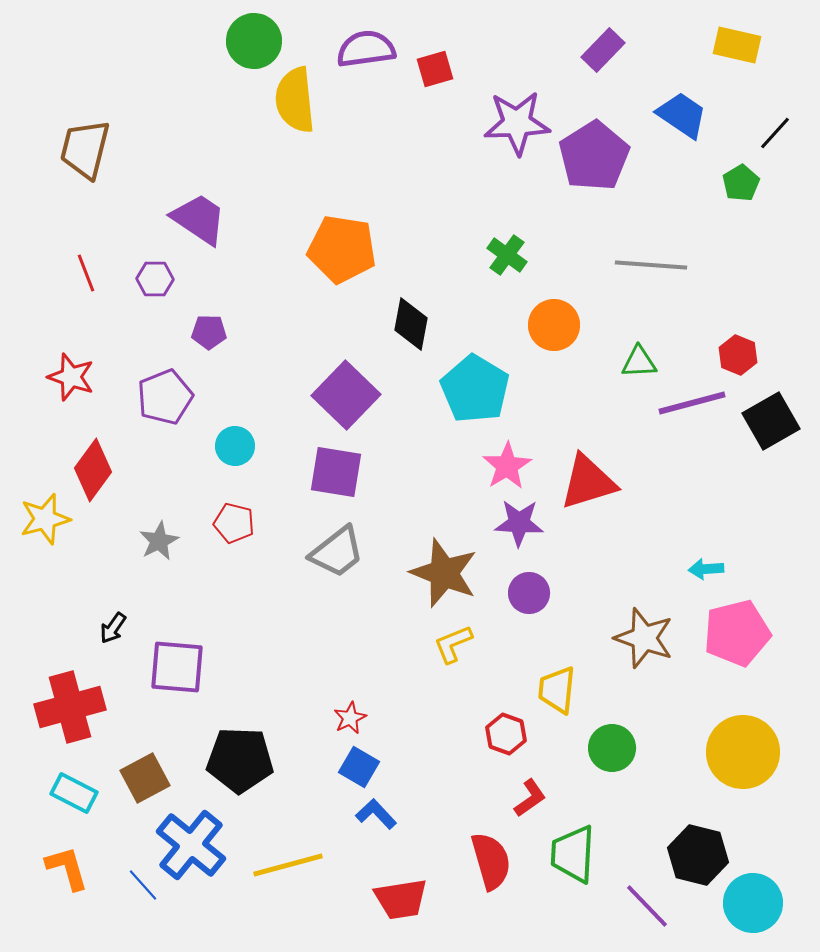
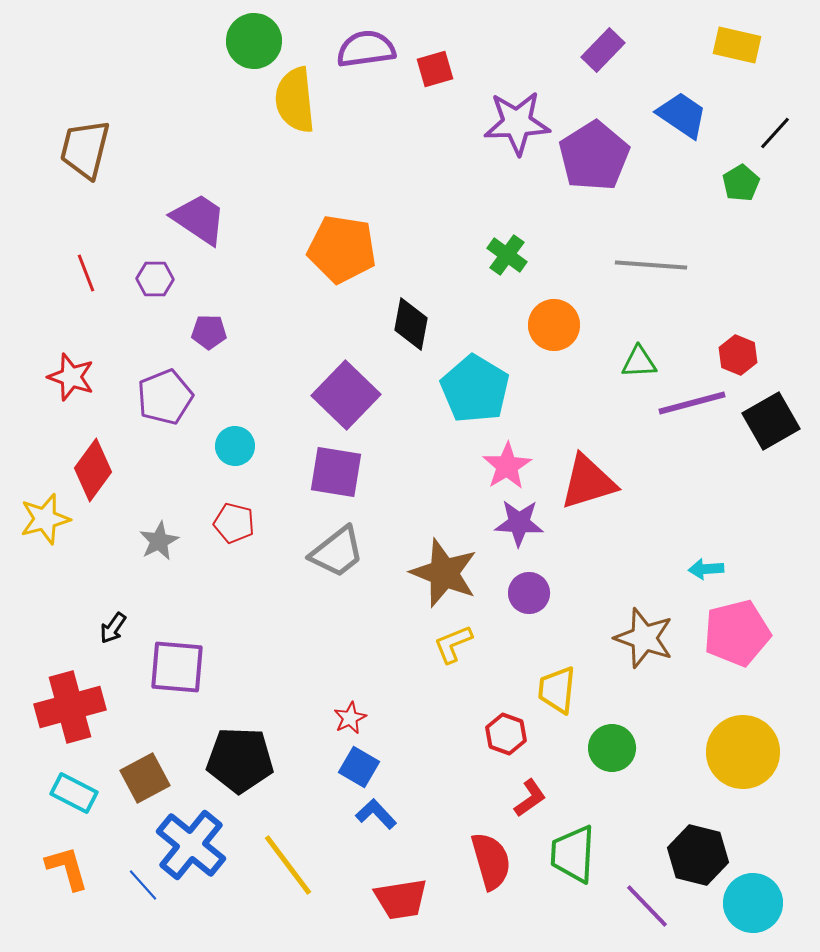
yellow line at (288, 865): rotated 68 degrees clockwise
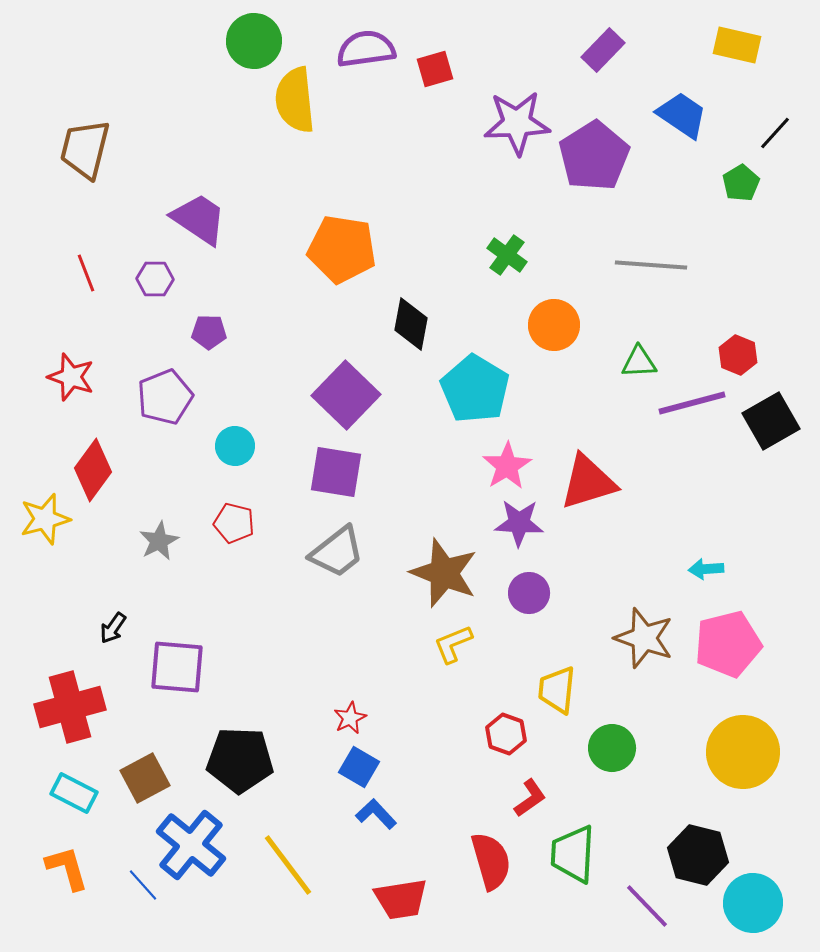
pink pentagon at (737, 633): moved 9 px left, 11 px down
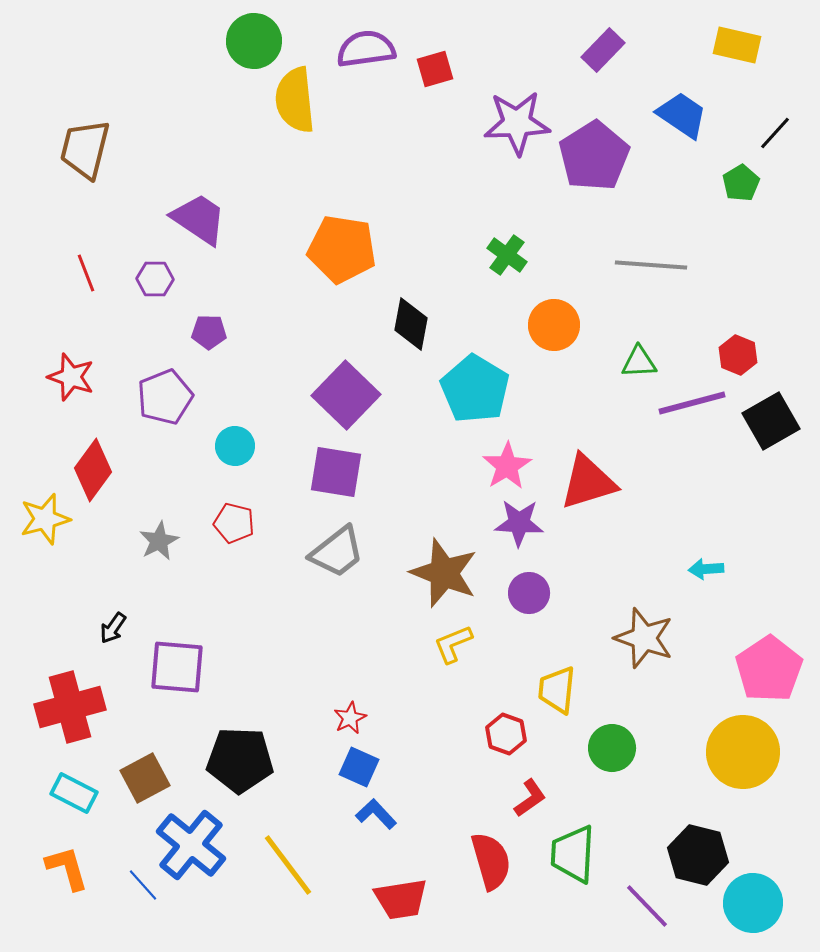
pink pentagon at (728, 644): moved 41 px right, 25 px down; rotated 20 degrees counterclockwise
blue square at (359, 767): rotated 6 degrees counterclockwise
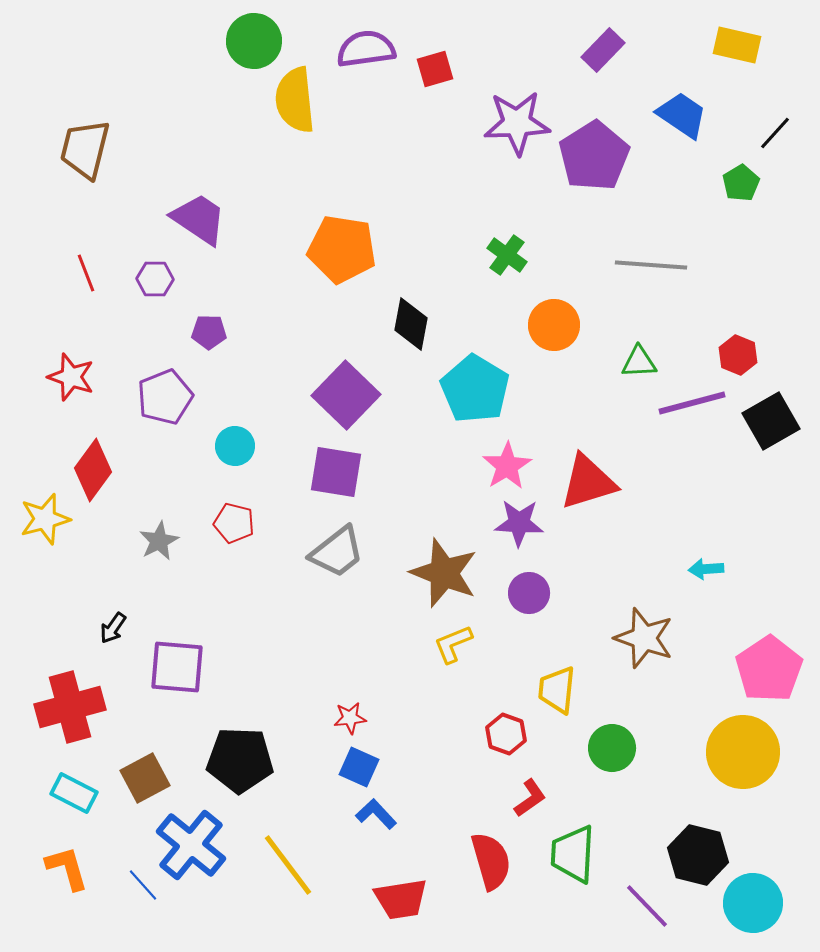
red star at (350, 718): rotated 20 degrees clockwise
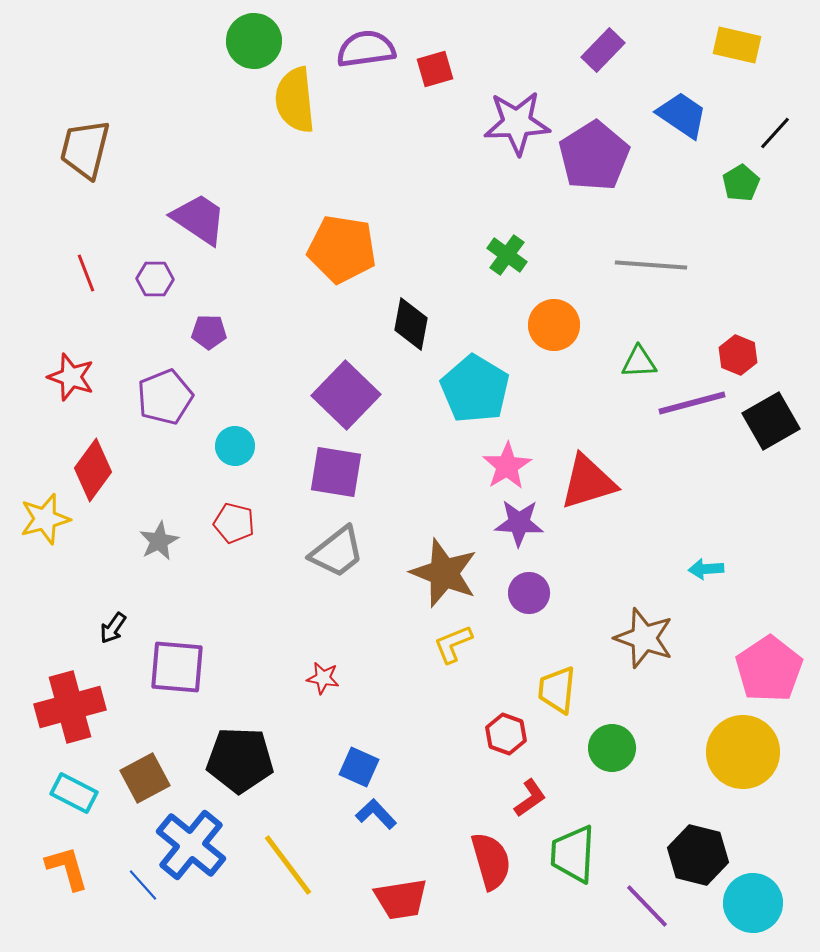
red star at (350, 718): moved 27 px left, 40 px up; rotated 16 degrees clockwise
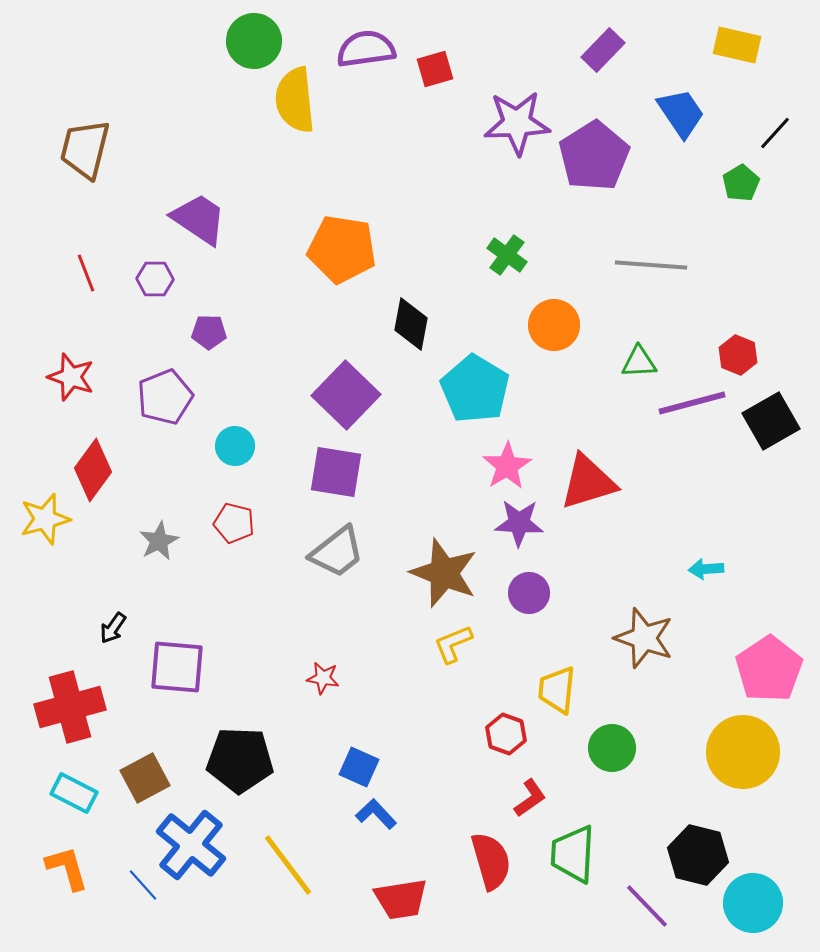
blue trapezoid at (682, 115): moved 1 px left, 2 px up; rotated 22 degrees clockwise
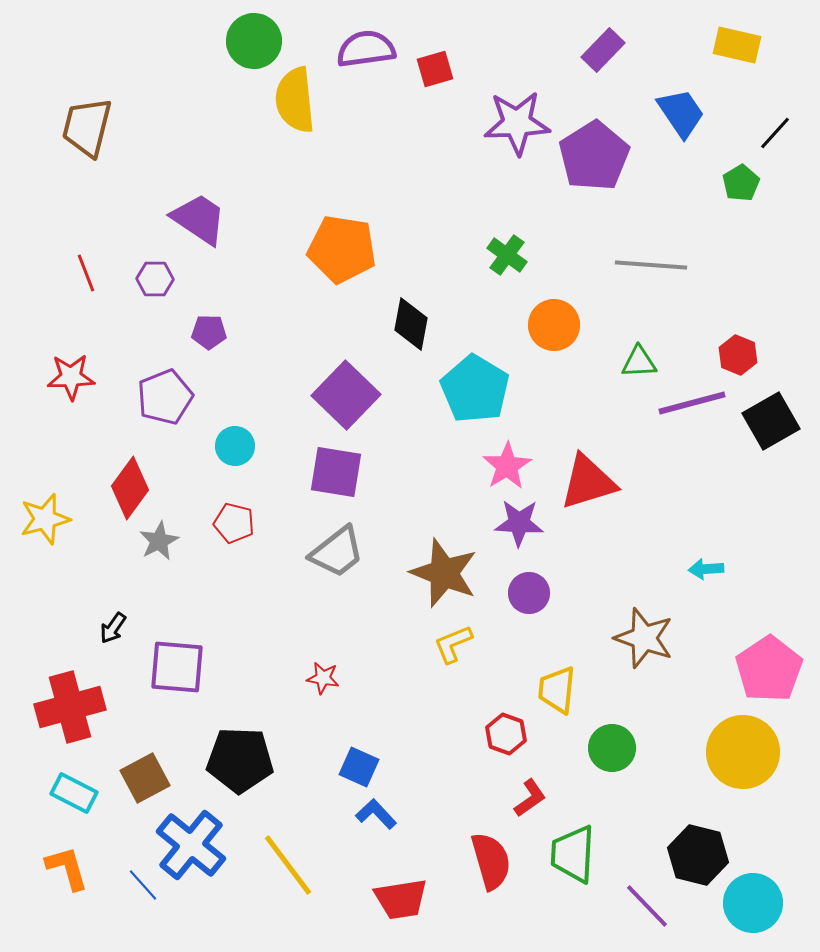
brown trapezoid at (85, 149): moved 2 px right, 22 px up
red star at (71, 377): rotated 21 degrees counterclockwise
red diamond at (93, 470): moved 37 px right, 18 px down
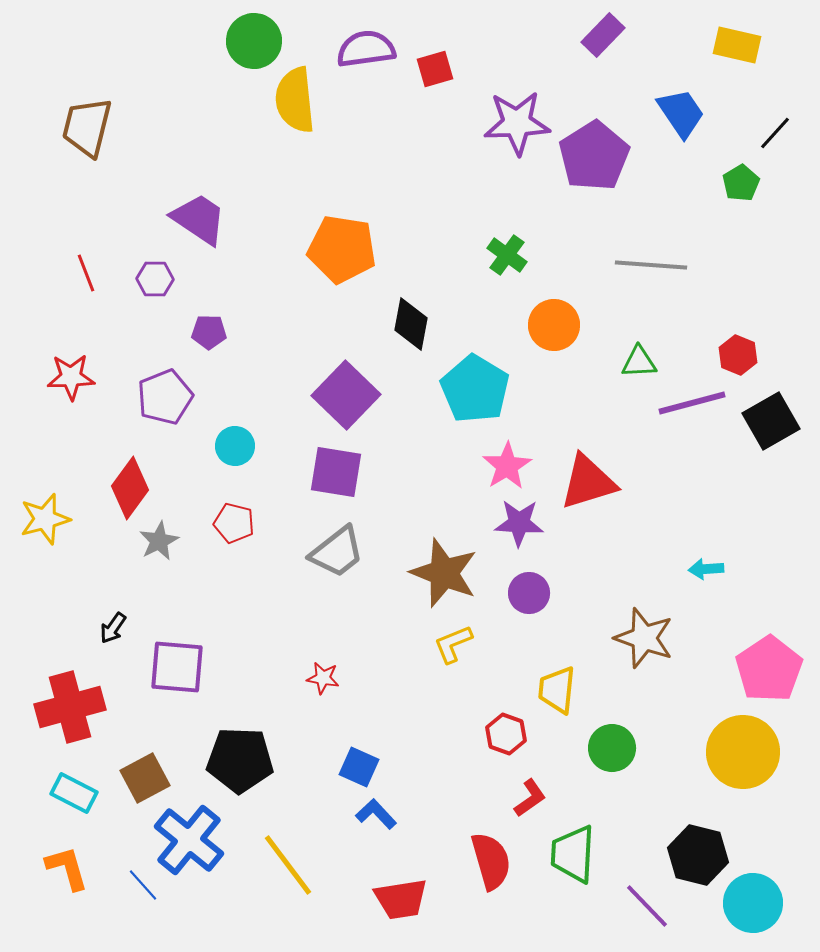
purple rectangle at (603, 50): moved 15 px up
blue cross at (191, 845): moved 2 px left, 5 px up
